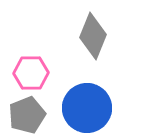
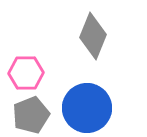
pink hexagon: moved 5 px left
gray pentagon: moved 4 px right
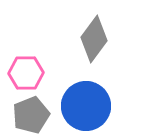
gray diamond: moved 1 px right, 3 px down; rotated 15 degrees clockwise
blue circle: moved 1 px left, 2 px up
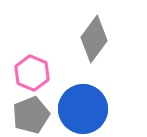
pink hexagon: moved 6 px right; rotated 24 degrees clockwise
blue circle: moved 3 px left, 3 px down
